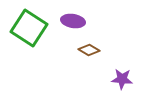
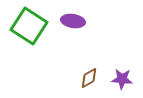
green square: moved 2 px up
brown diamond: moved 28 px down; rotated 60 degrees counterclockwise
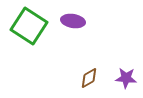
purple star: moved 4 px right, 1 px up
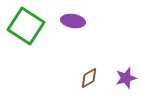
green square: moved 3 px left
purple star: rotated 20 degrees counterclockwise
